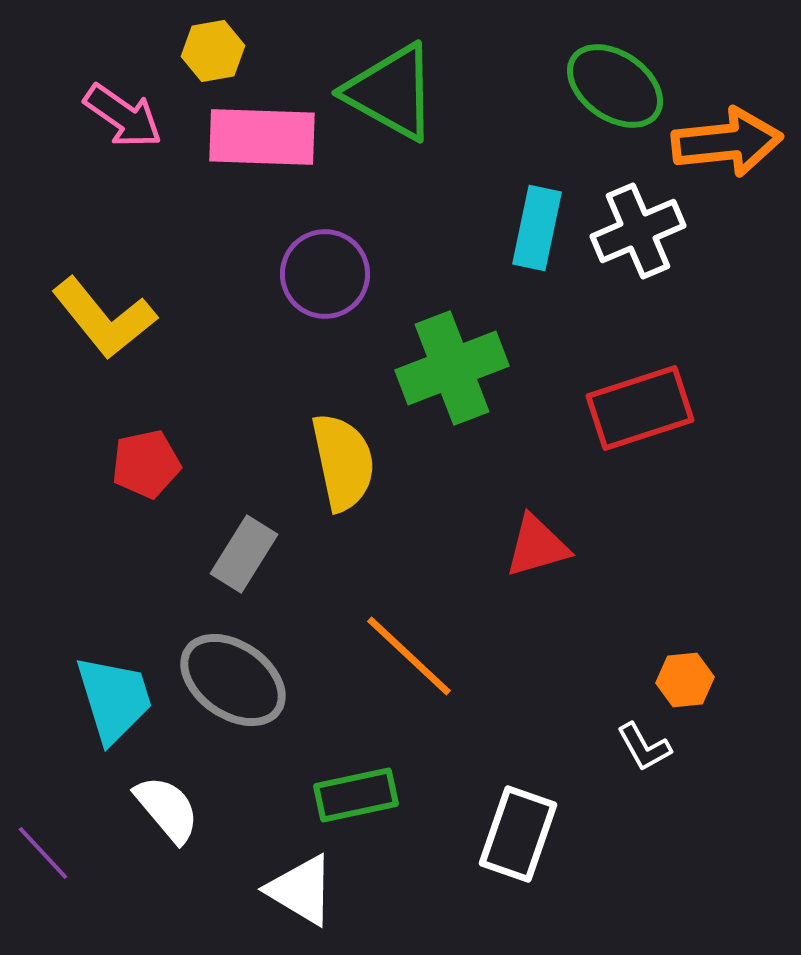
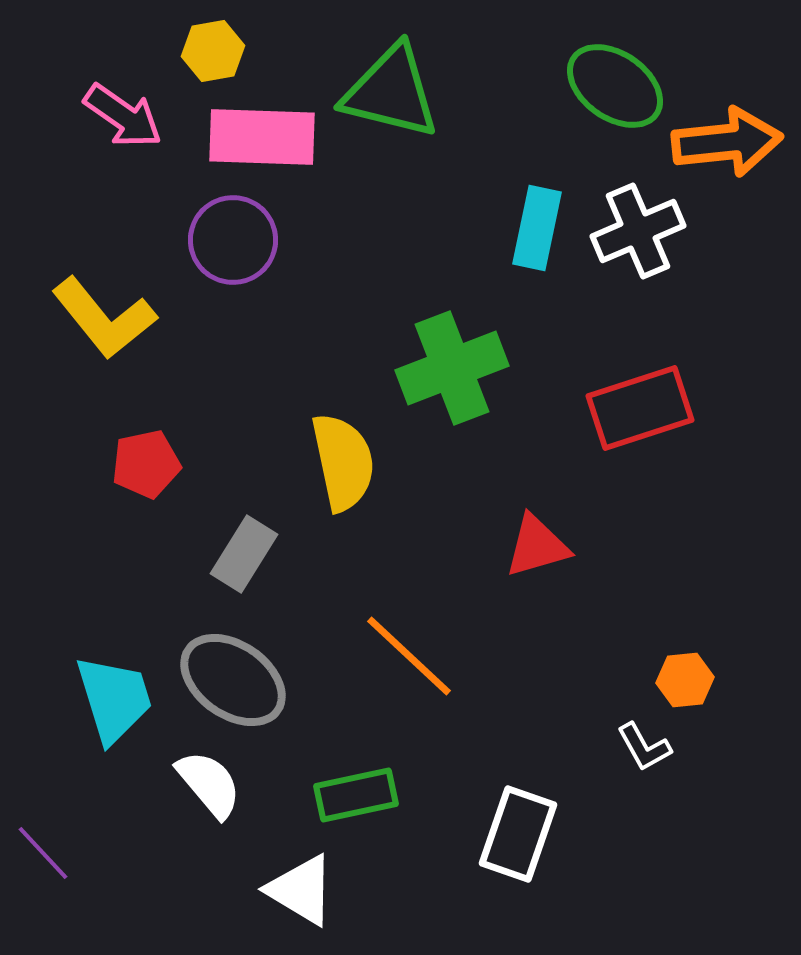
green triangle: rotated 15 degrees counterclockwise
purple circle: moved 92 px left, 34 px up
white semicircle: moved 42 px right, 25 px up
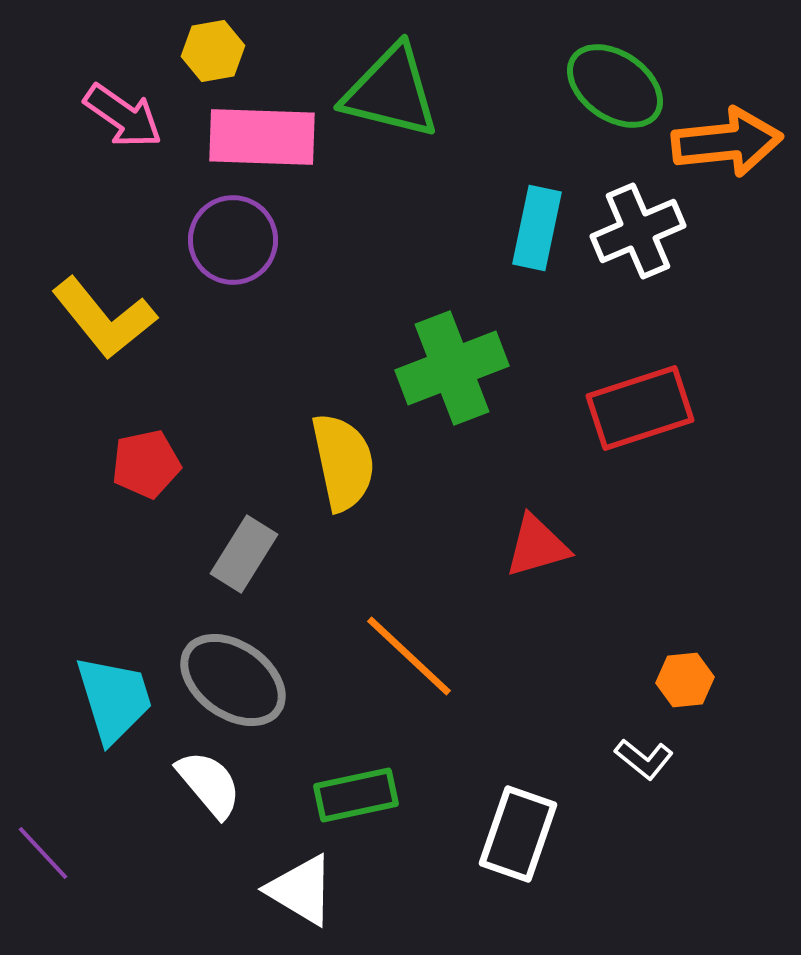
white L-shape: moved 12 px down; rotated 22 degrees counterclockwise
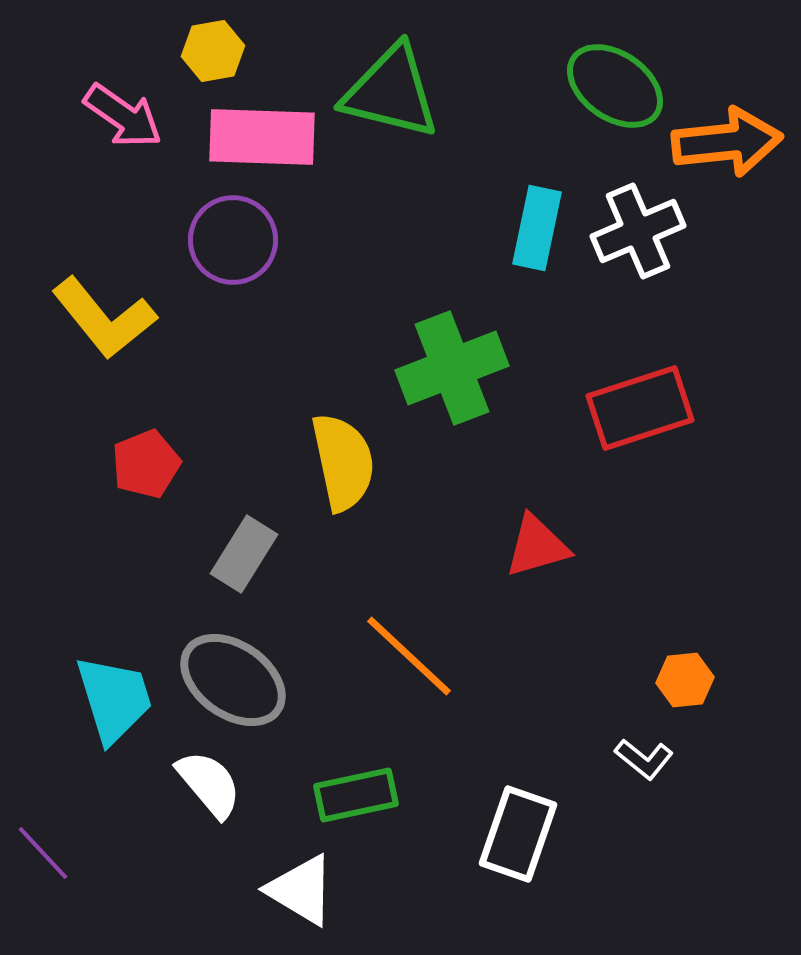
red pentagon: rotated 10 degrees counterclockwise
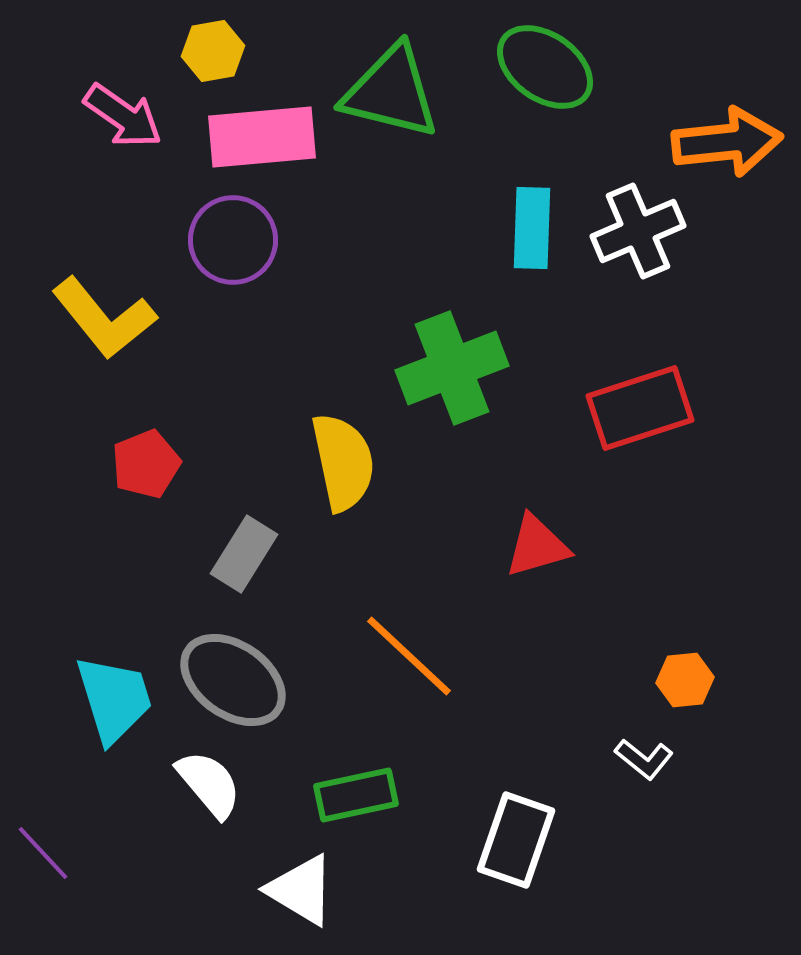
green ellipse: moved 70 px left, 19 px up
pink rectangle: rotated 7 degrees counterclockwise
cyan rectangle: moved 5 px left; rotated 10 degrees counterclockwise
white rectangle: moved 2 px left, 6 px down
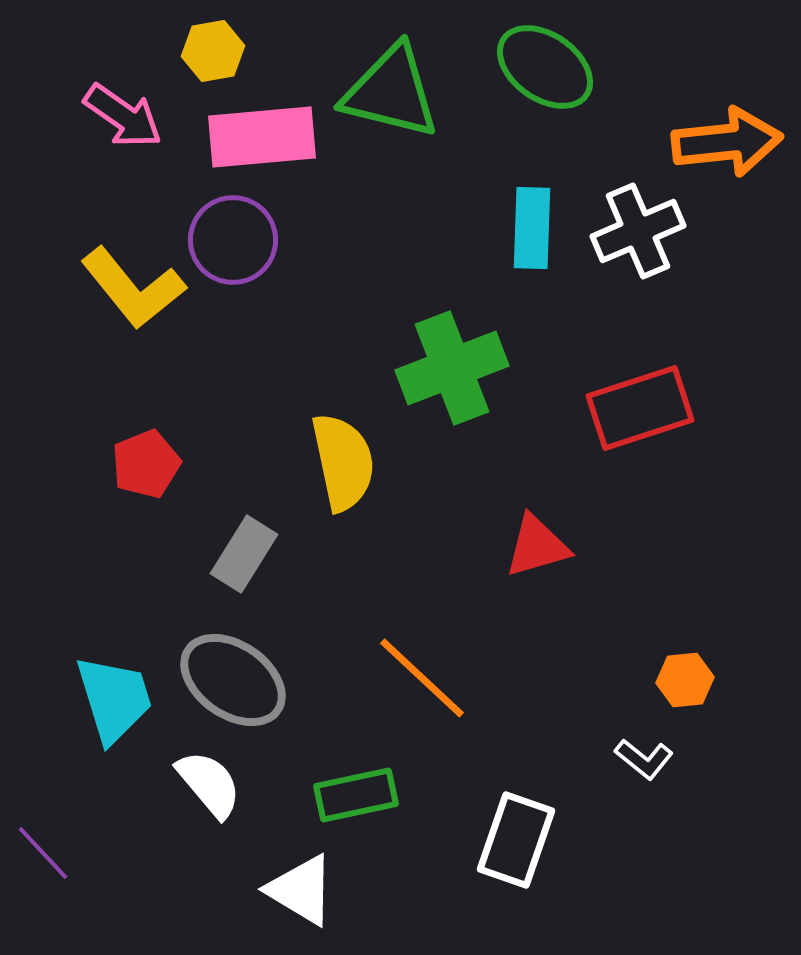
yellow L-shape: moved 29 px right, 30 px up
orange line: moved 13 px right, 22 px down
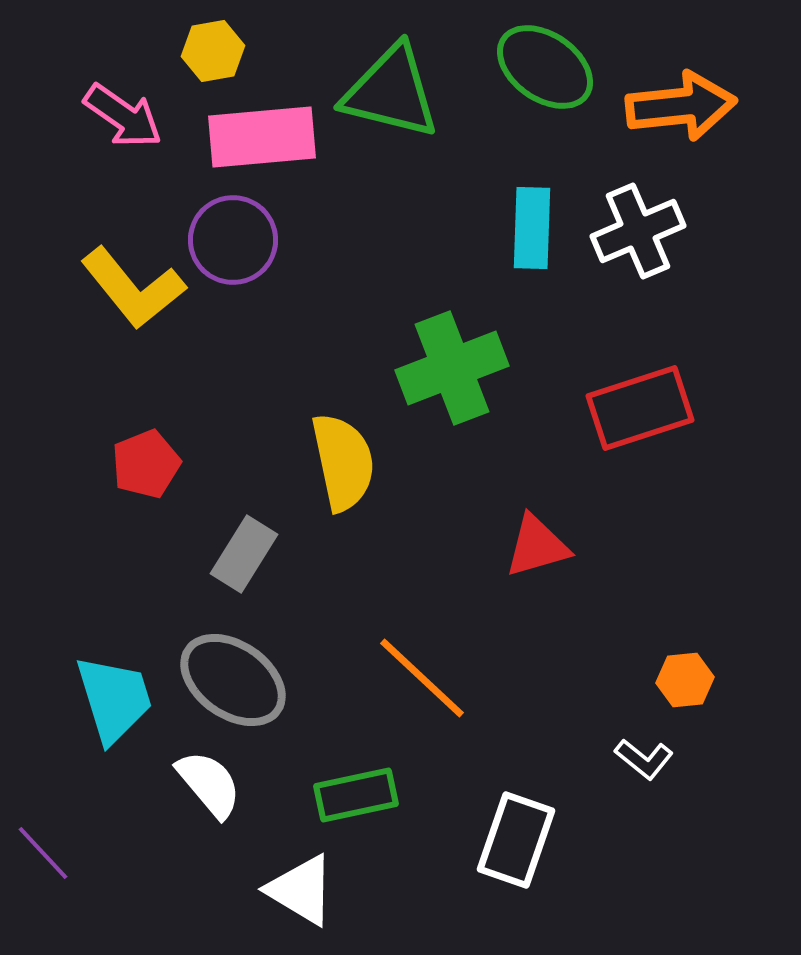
orange arrow: moved 46 px left, 36 px up
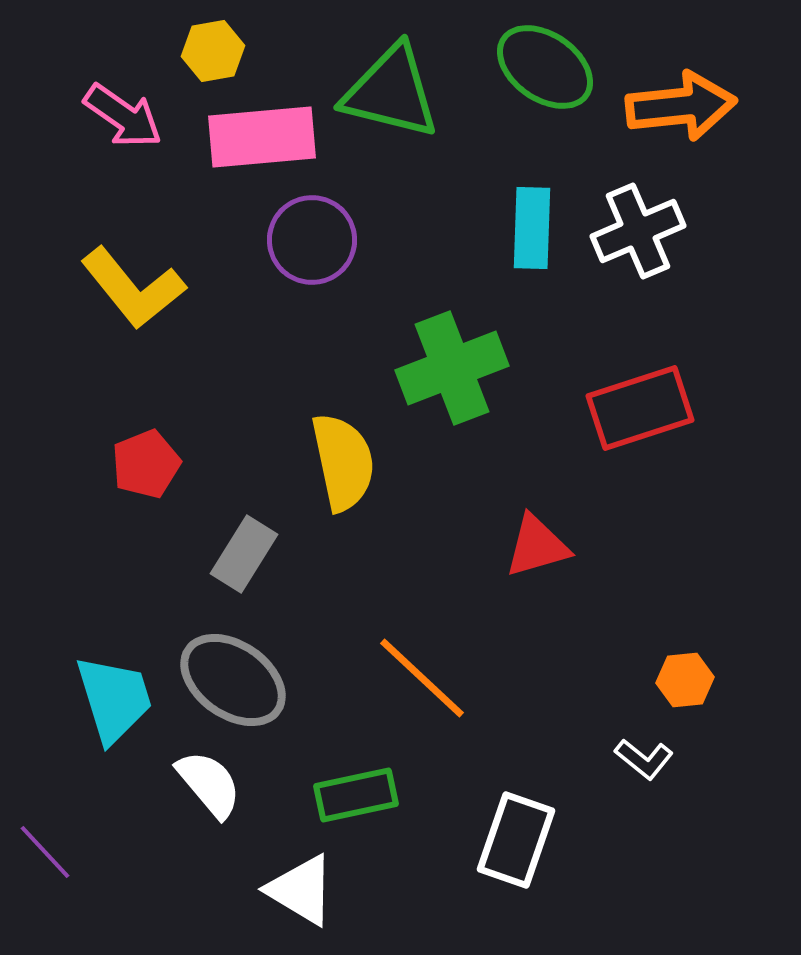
purple circle: moved 79 px right
purple line: moved 2 px right, 1 px up
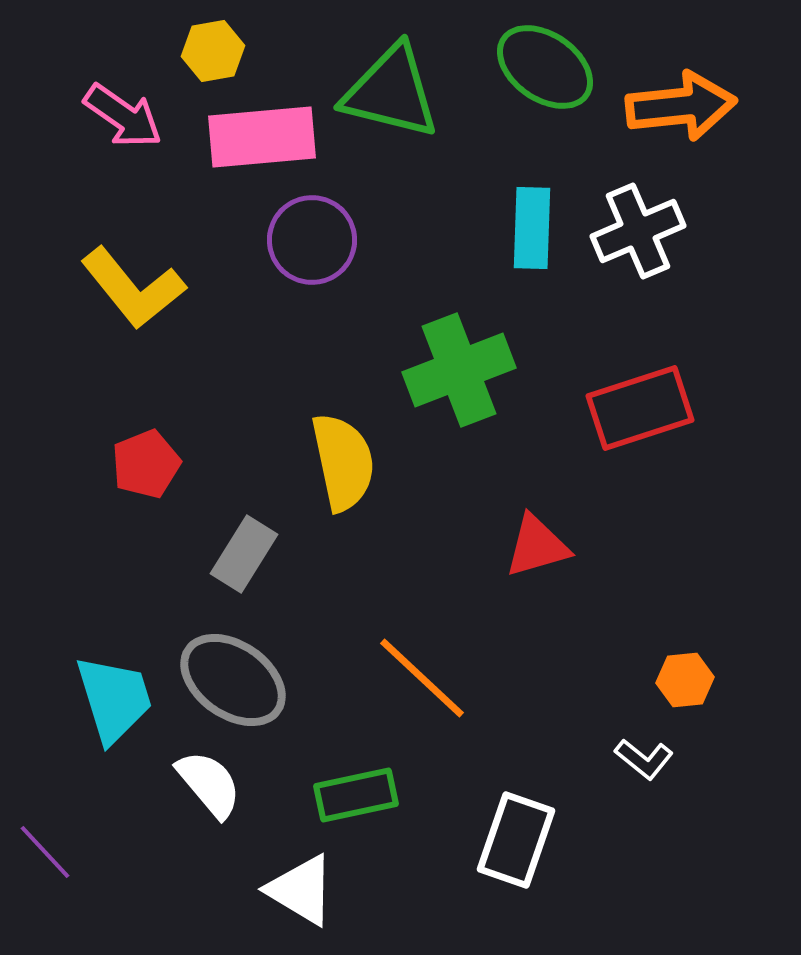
green cross: moved 7 px right, 2 px down
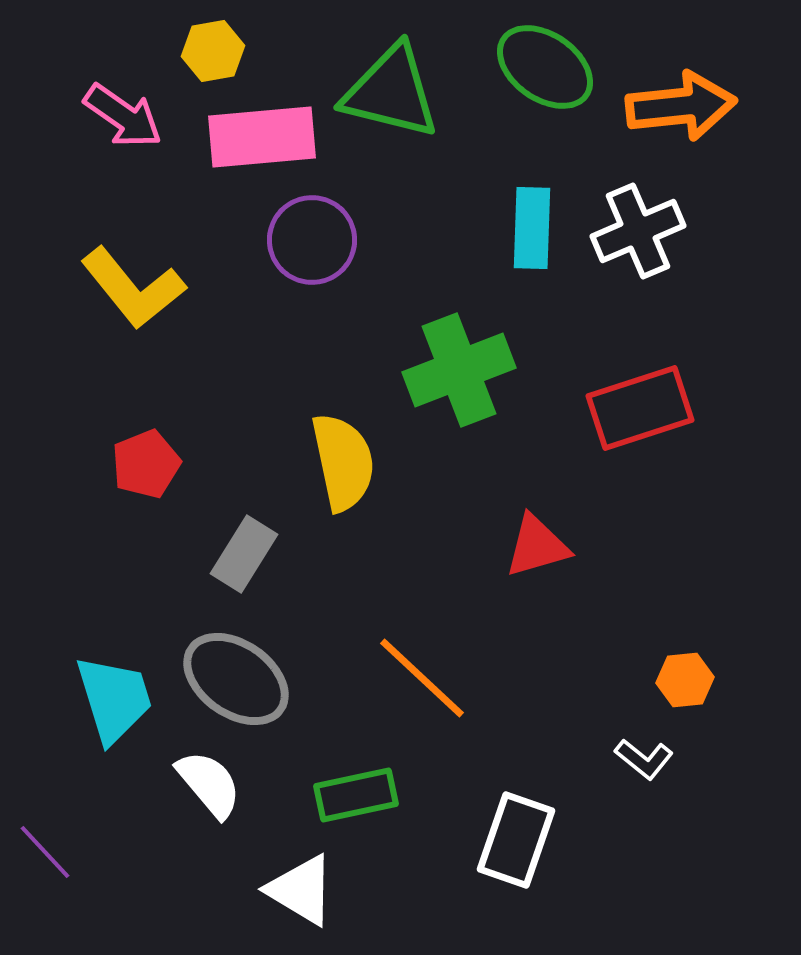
gray ellipse: moved 3 px right, 1 px up
